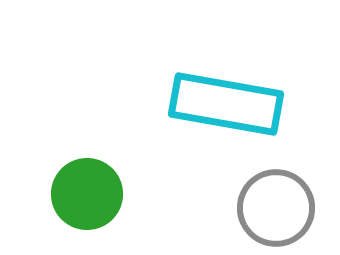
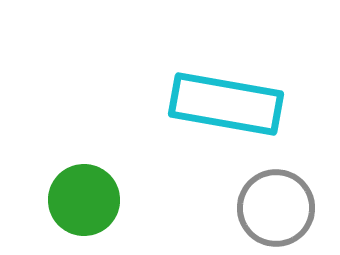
green circle: moved 3 px left, 6 px down
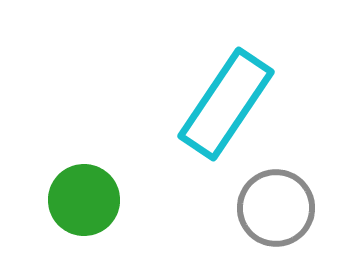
cyan rectangle: rotated 66 degrees counterclockwise
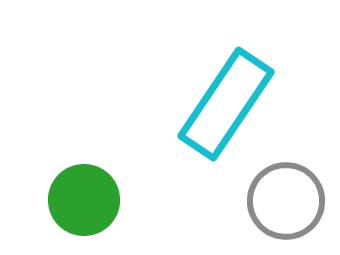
gray circle: moved 10 px right, 7 px up
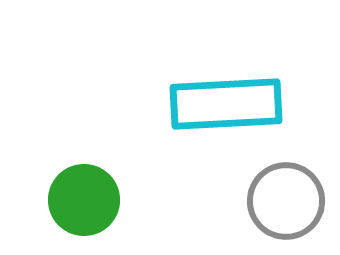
cyan rectangle: rotated 53 degrees clockwise
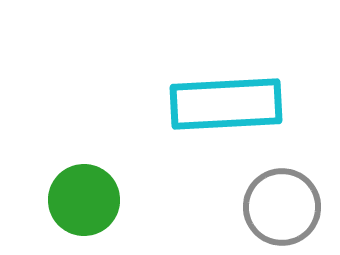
gray circle: moved 4 px left, 6 px down
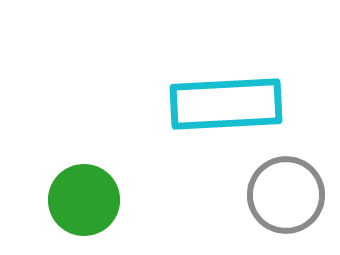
gray circle: moved 4 px right, 12 px up
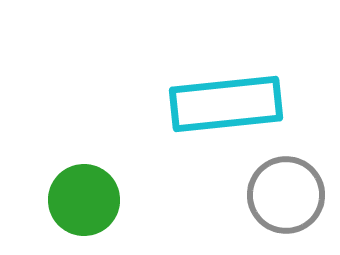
cyan rectangle: rotated 3 degrees counterclockwise
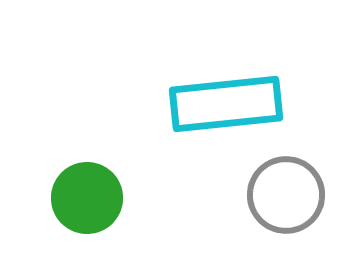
green circle: moved 3 px right, 2 px up
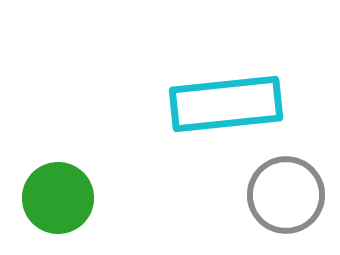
green circle: moved 29 px left
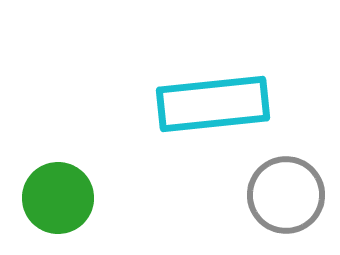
cyan rectangle: moved 13 px left
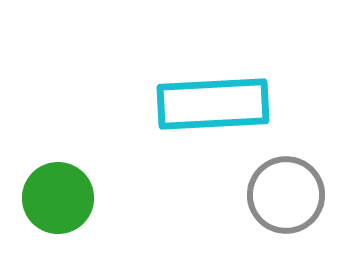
cyan rectangle: rotated 3 degrees clockwise
